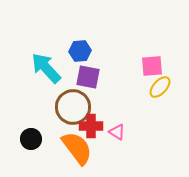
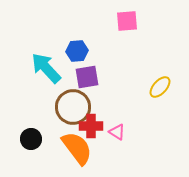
blue hexagon: moved 3 px left
pink square: moved 25 px left, 45 px up
purple square: moved 1 px left; rotated 20 degrees counterclockwise
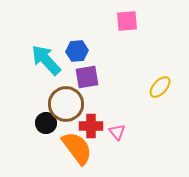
cyan arrow: moved 8 px up
brown circle: moved 7 px left, 3 px up
pink triangle: rotated 18 degrees clockwise
black circle: moved 15 px right, 16 px up
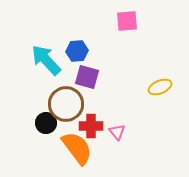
purple square: rotated 25 degrees clockwise
yellow ellipse: rotated 25 degrees clockwise
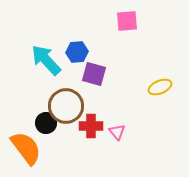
blue hexagon: moved 1 px down
purple square: moved 7 px right, 3 px up
brown circle: moved 2 px down
orange semicircle: moved 51 px left
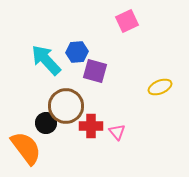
pink square: rotated 20 degrees counterclockwise
purple square: moved 1 px right, 3 px up
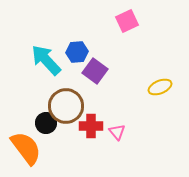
purple square: rotated 20 degrees clockwise
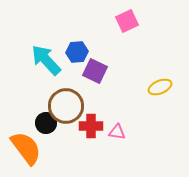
purple square: rotated 10 degrees counterclockwise
pink triangle: rotated 42 degrees counterclockwise
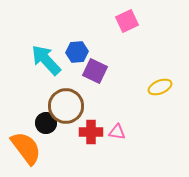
red cross: moved 6 px down
